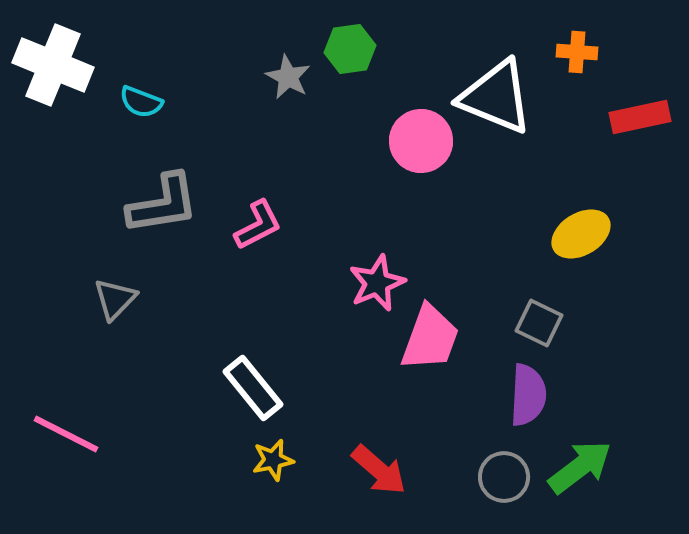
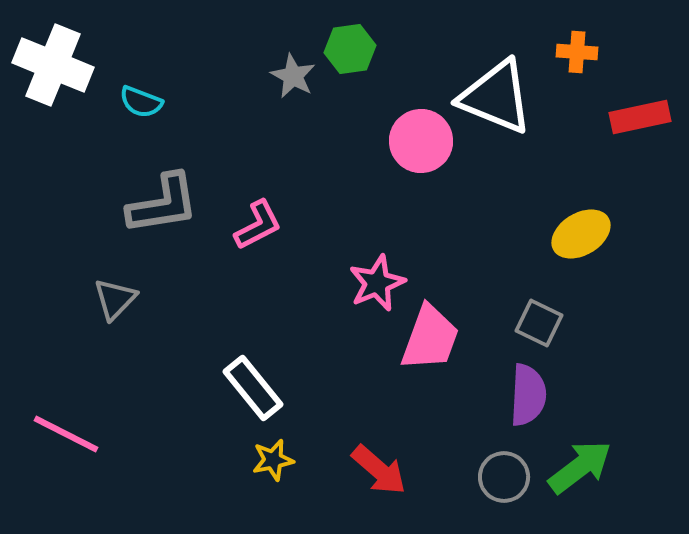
gray star: moved 5 px right, 1 px up
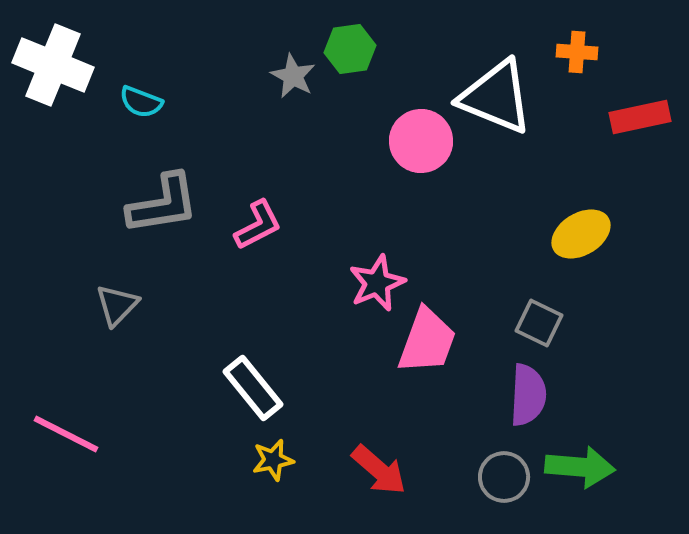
gray triangle: moved 2 px right, 6 px down
pink trapezoid: moved 3 px left, 3 px down
green arrow: rotated 42 degrees clockwise
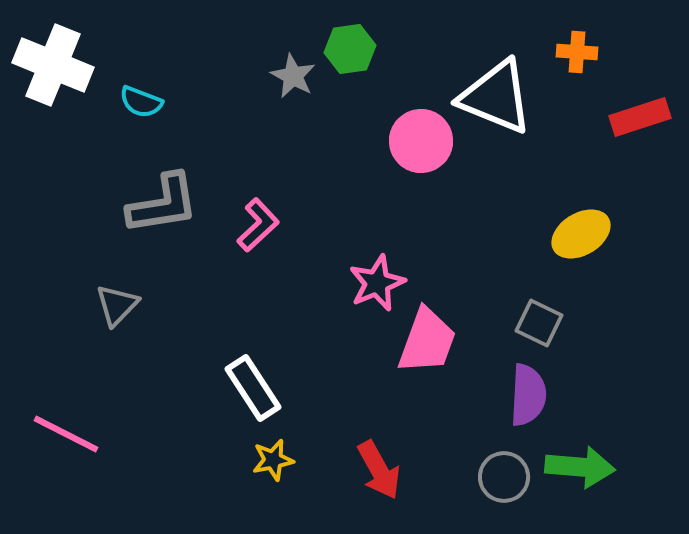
red rectangle: rotated 6 degrees counterclockwise
pink L-shape: rotated 16 degrees counterclockwise
white rectangle: rotated 6 degrees clockwise
red arrow: rotated 20 degrees clockwise
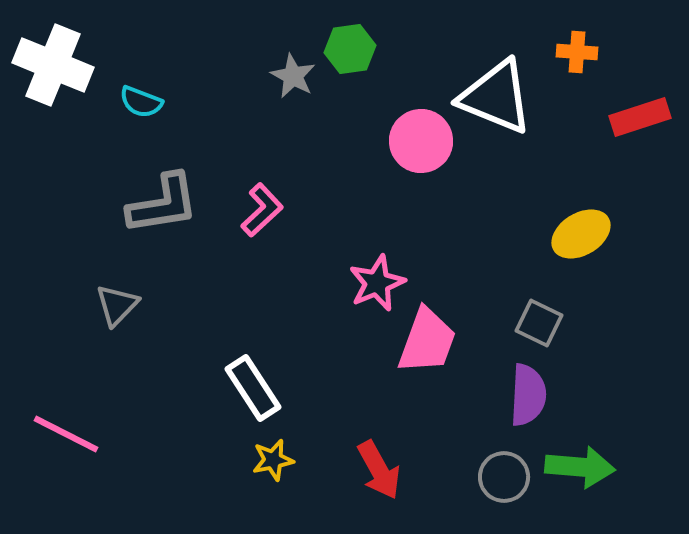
pink L-shape: moved 4 px right, 15 px up
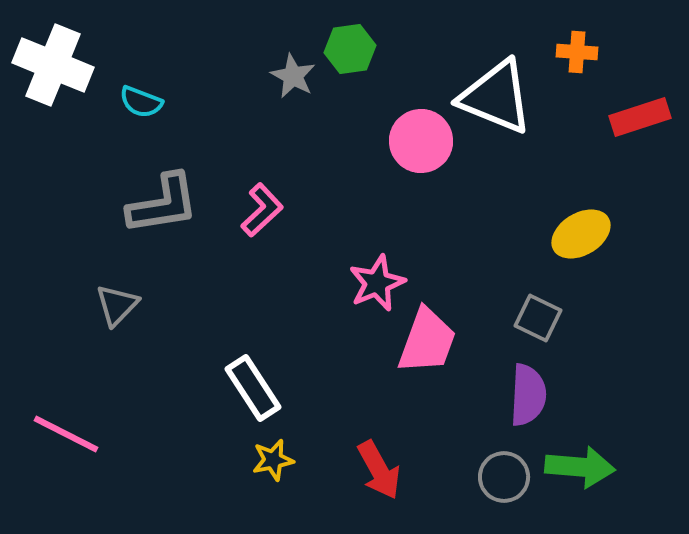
gray square: moved 1 px left, 5 px up
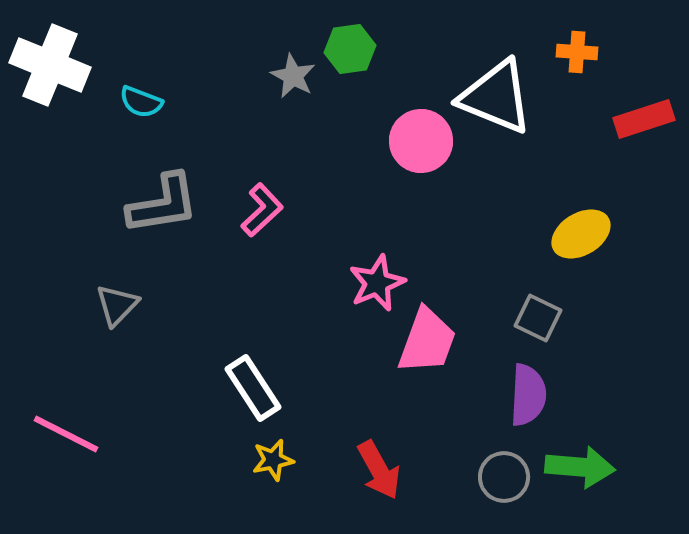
white cross: moved 3 px left
red rectangle: moved 4 px right, 2 px down
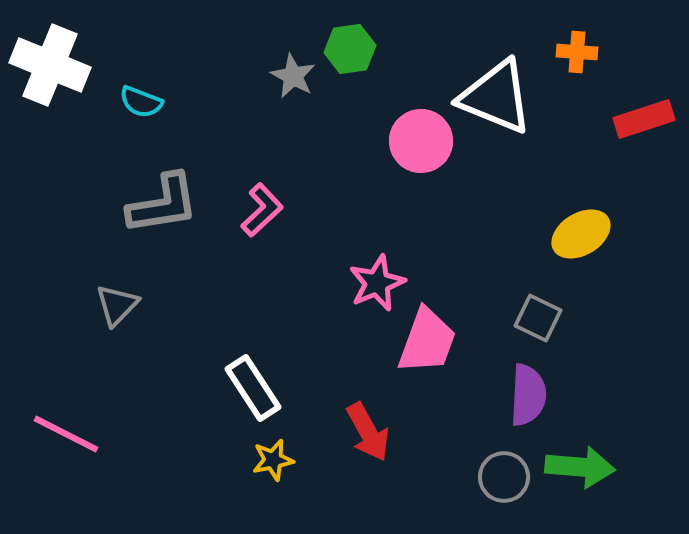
red arrow: moved 11 px left, 38 px up
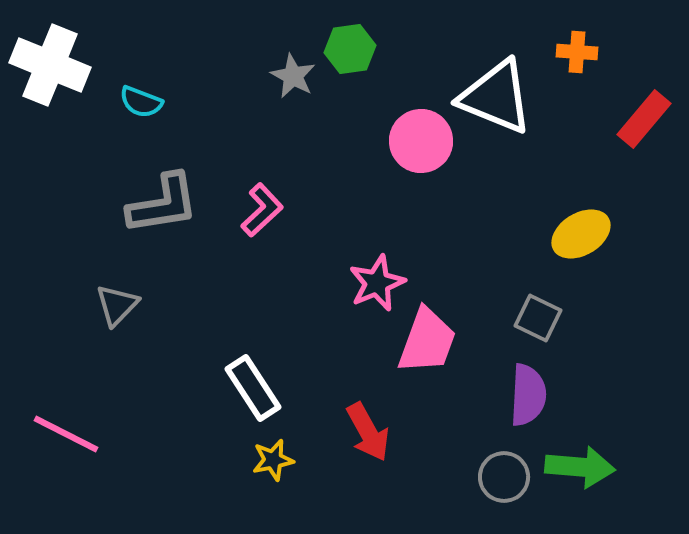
red rectangle: rotated 32 degrees counterclockwise
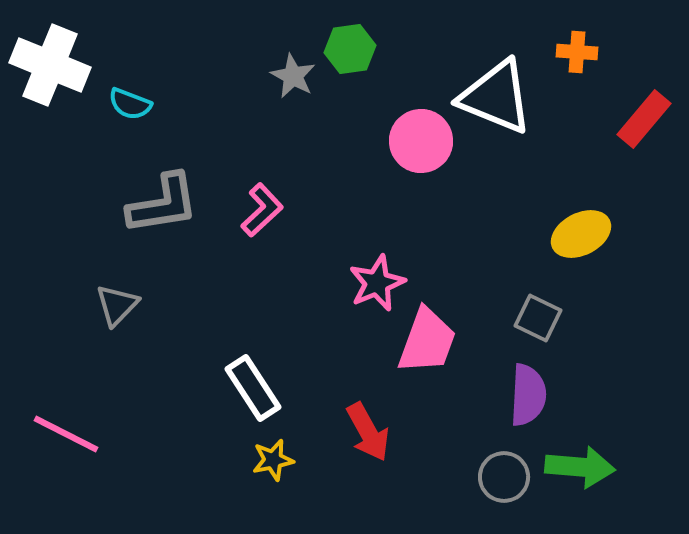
cyan semicircle: moved 11 px left, 2 px down
yellow ellipse: rotated 4 degrees clockwise
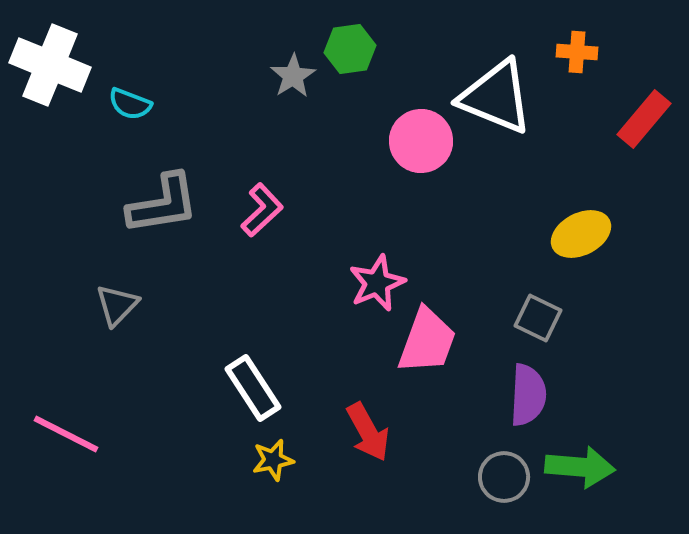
gray star: rotated 12 degrees clockwise
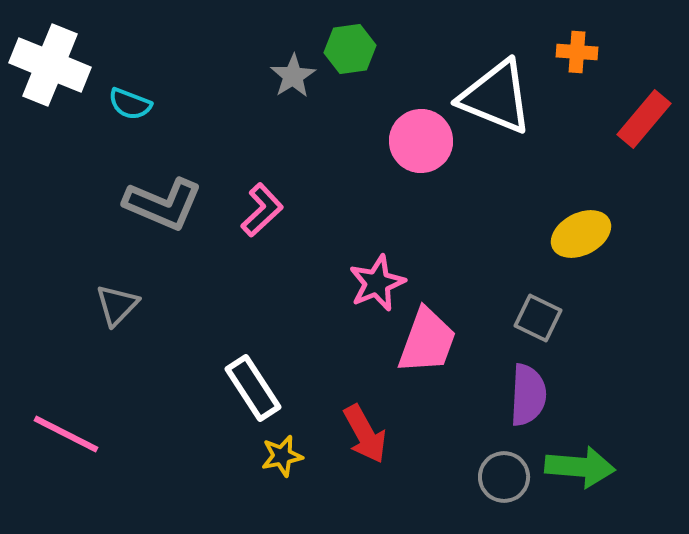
gray L-shape: rotated 32 degrees clockwise
red arrow: moved 3 px left, 2 px down
yellow star: moved 9 px right, 4 px up
